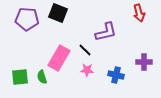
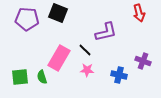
purple cross: moved 1 px left, 1 px up; rotated 21 degrees clockwise
blue cross: moved 3 px right
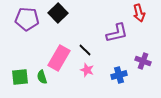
black square: rotated 24 degrees clockwise
purple L-shape: moved 11 px right, 1 px down
pink star: rotated 16 degrees clockwise
blue cross: rotated 28 degrees counterclockwise
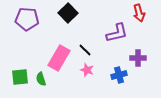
black square: moved 10 px right
purple cross: moved 5 px left, 3 px up; rotated 21 degrees counterclockwise
green semicircle: moved 1 px left, 2 px down
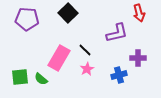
pink star: moved 1 px up; rotated 24 degrees clockwise
green semicircle: rotated 32 degrees counterclockwise
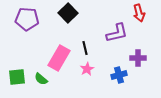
black line: moved 2 px up; rotated 32 degrees clockwise
green square: moved 3 px left
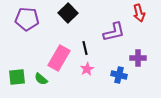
purple L-shape: moved 3 px left, 1 px up
blue cross: rotated 28 degrees clockwise
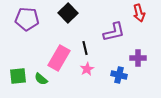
green square: moved 1 px right, 1 px up
